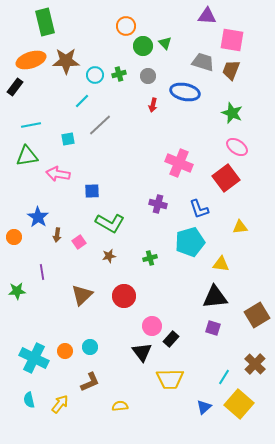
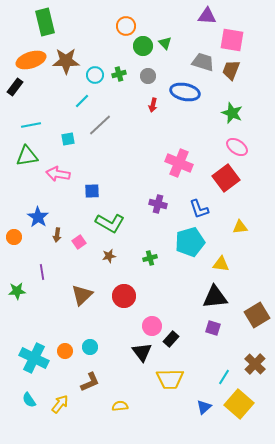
cyan semicircle at (29, 400): rotated 21 degrees counterclockwise
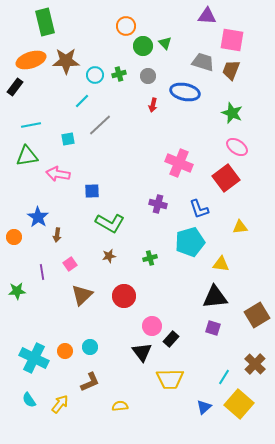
pink square at (79, 242): moved 9 px left, 22 px down
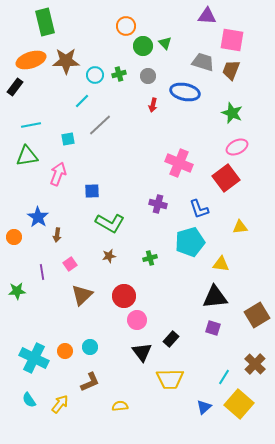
pink ellipse at (237, 147): rotated 60 degrees counterclockwise
pink arrow at (58, 174): rotated 100 degrees clockwise
pink circle at (152, 326): moved 15 px left, 6 px up
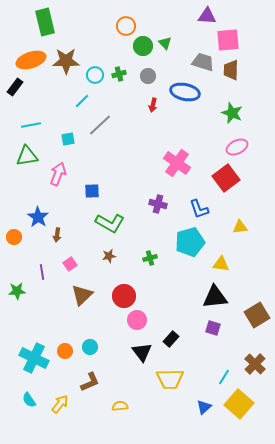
pink square at (232, 40): moved 4 px left; rotated 15 degrees counterclockwise
brown trapezoid at (231, 70): rotated 20 degrees counterclockwise
pink cross at (179, 163): moved 2 px left; rotated 12 degrees clockwise
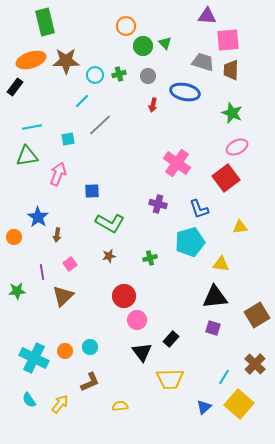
cyan line at (31, 125): moved 1 px right, 2 px down
brown triangle at (82, 295): moved 19 px left, 1 px down
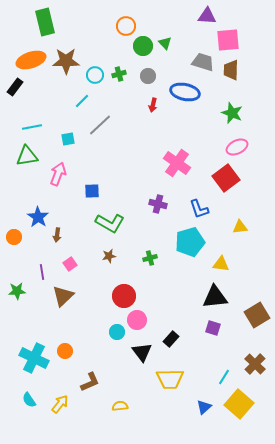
cyan circle at (90, 347): moved 27 px right, 15 px up
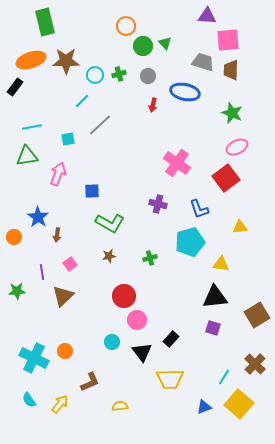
cyan circle at (117, 332): moved 5 px left, 10 px down
blue triangle at (204, 407): rotated 21 degrees clockwise
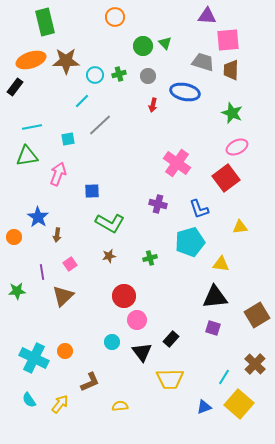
orange circle at (126, 26): moved 11 px left, 9 px up
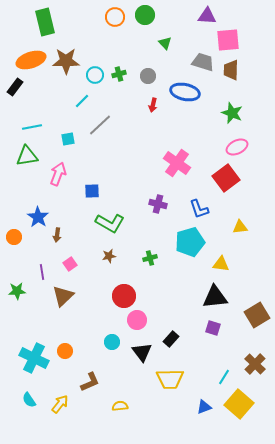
green circle at (143, 46): moved 2 px right, 31 px up
